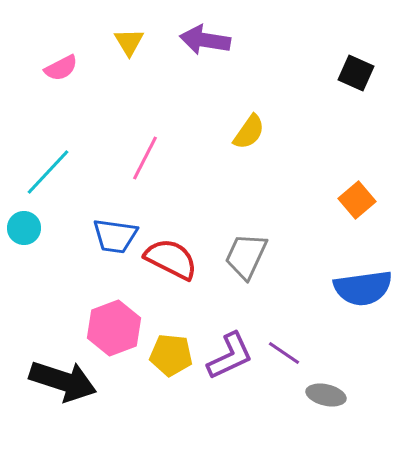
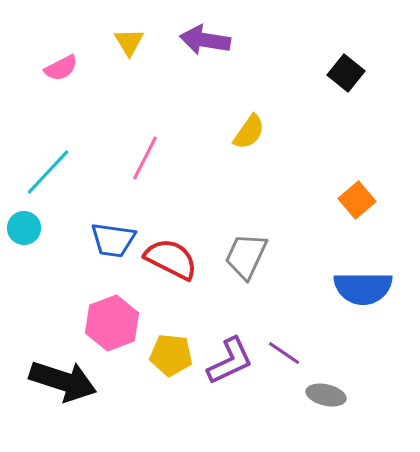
black square: moved 10 px left; rotated 15 degrees clockwise
blue trapezoid: moved 2 px left, 4 px down
blue semicircle: rotated 8 degrees clockwise
pink hexagon: moved 2 px left, 5 px up
purple L-shape: moved 5 px down
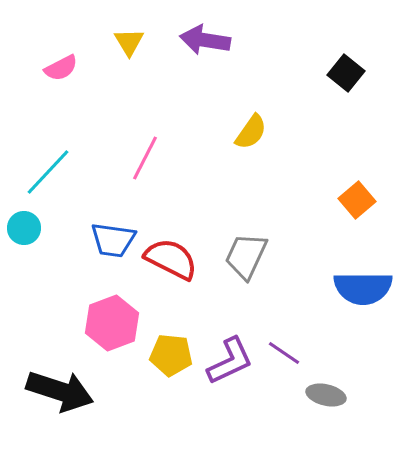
yellow semicircle: moved 2 px right
black arrow: moved 3 px left, 10 px down
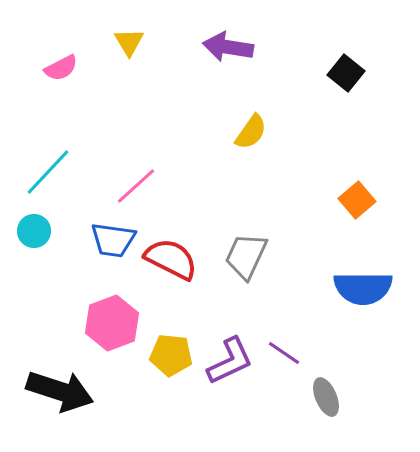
purple arrow: moved 23 px right, 7 px down
pink line: moved 9 px left, 28 px down; rotated 21 degrees clockwise
cyan circle: moved 10 px right, 3 px down
gray ellipse: moved 2 px down; rotated 54 degrees clockwise
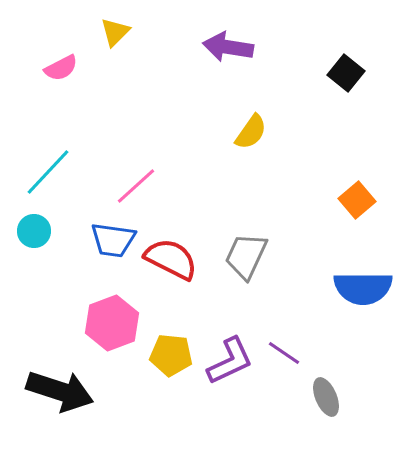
yellow triangle: moved 14 px left, 10 px up; rotated 16 degrees clockwise
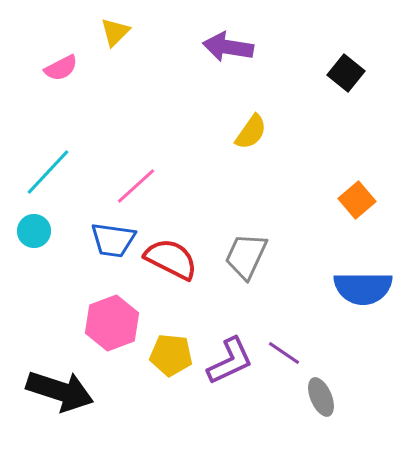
gray ellipse: moved 5 px left
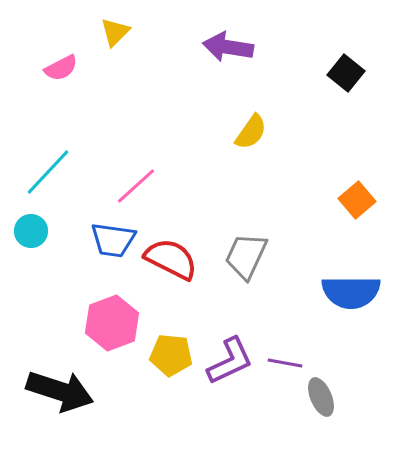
cyan circle: moved 3 px left
blue semicircle: moved 12 px left, 4 px down
purple line: moved 1 px right, 10 px down; rotated 24 degrees counterclockwise
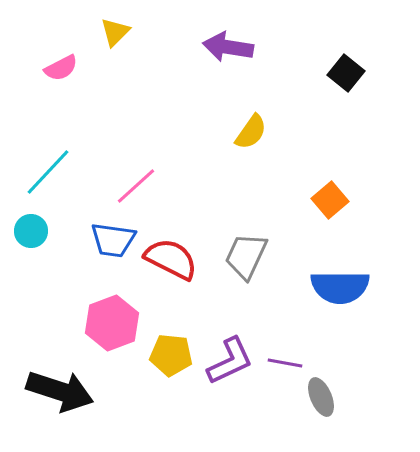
orange square: moved 27 px left
blue semicircle: moved 11 px left, 5 px up
